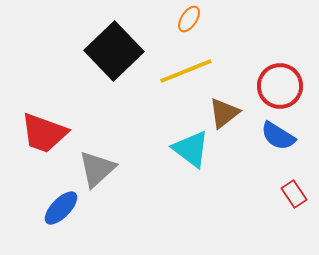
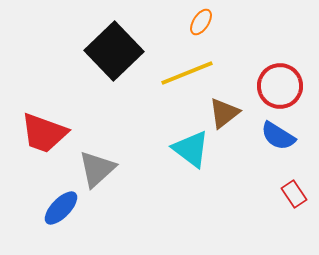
orange ellipse: moved 12 px right, 3 px down
yellow line: moved 1 px right, 2 px down
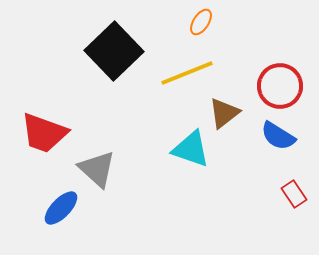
cyan triangle: rotated 18 degrees counterclockwise
gray triangle: rotated 36 degrees counterclockwise
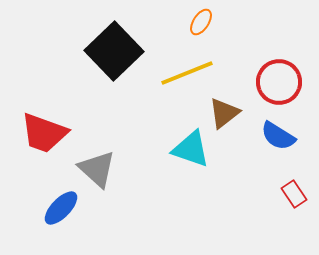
red circle: moved 1 px left, 4 px up
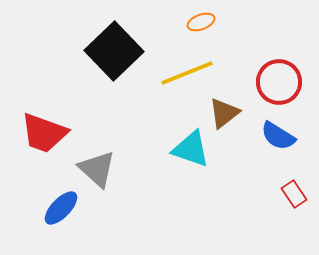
orange ellipse: rotated 36 degrees clockwise
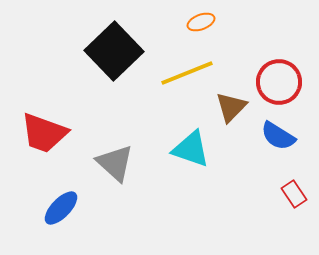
brown triangle: moved 7 px right, 6 px up; rotated 8 degrees counterclockwise
gray triangle: moved 18 px right, 6 px up
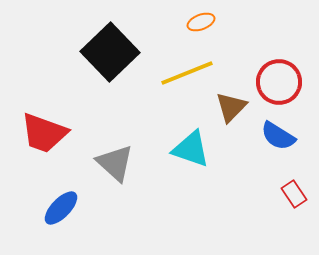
black square: moved 4 px left, 1 px down
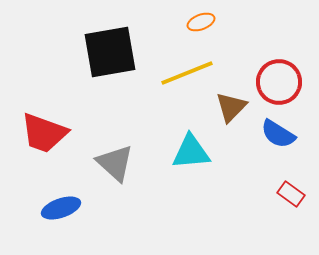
black square: rotated 34 degrees clockwise
blue semicircle: moved 2 px up
cyan triangle: moved 3 px down; rotated 24 degrees counterclockwise
red rectangle: moved 3 px left; rotated 20 degrees counterclockwise
blue ellipse: rotated 27 degrees clockwise
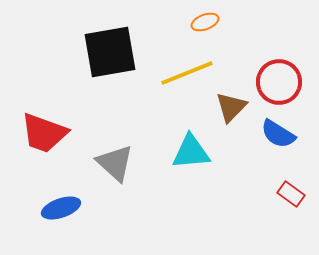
orange ellipse: moved 4 px right
